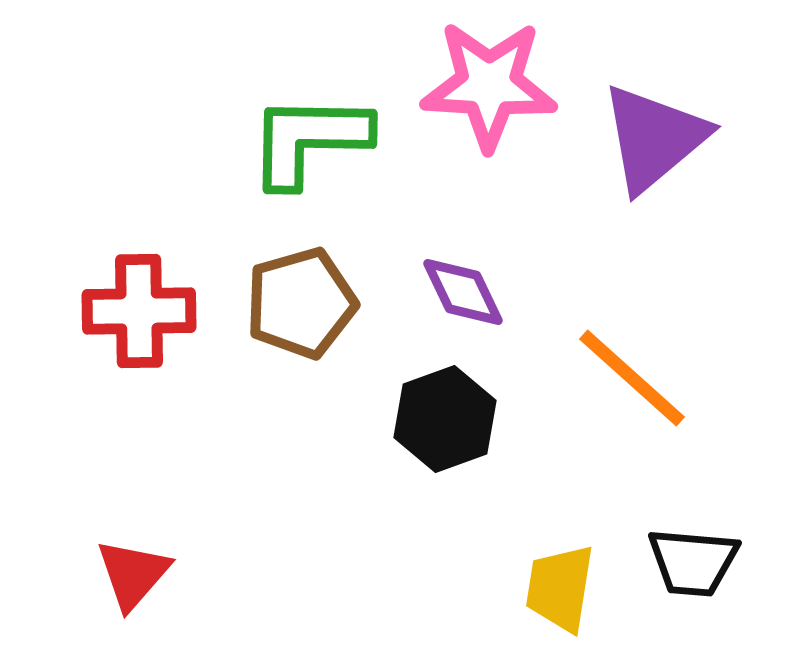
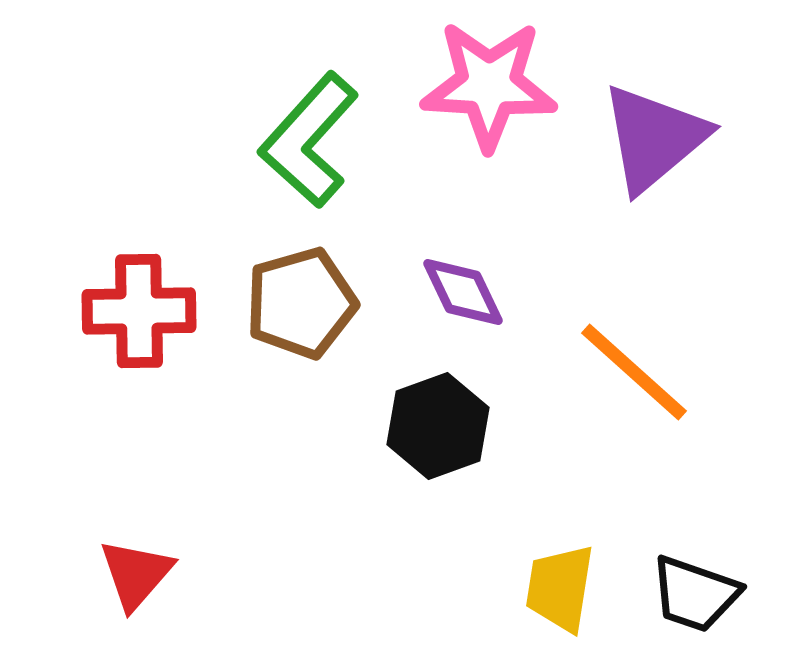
green L-shape: rotated 49 degrees counterclockwise
orange line: moved 2 px right, 6 px up
black hexagon: moved 7 px left, 7 px down
black trapezoid: moved 2 px right, 32 px down; rotated 14 degrees clockwise
red triangle: moved 3 px right
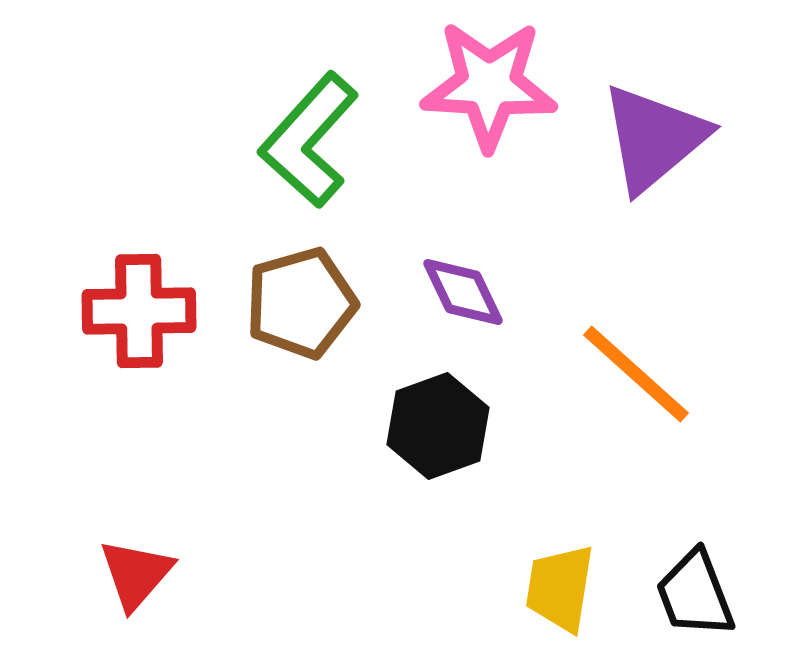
orange line: moved 2 px right, 2 px down
black trapezoid: rotated 50 degrees clockwise
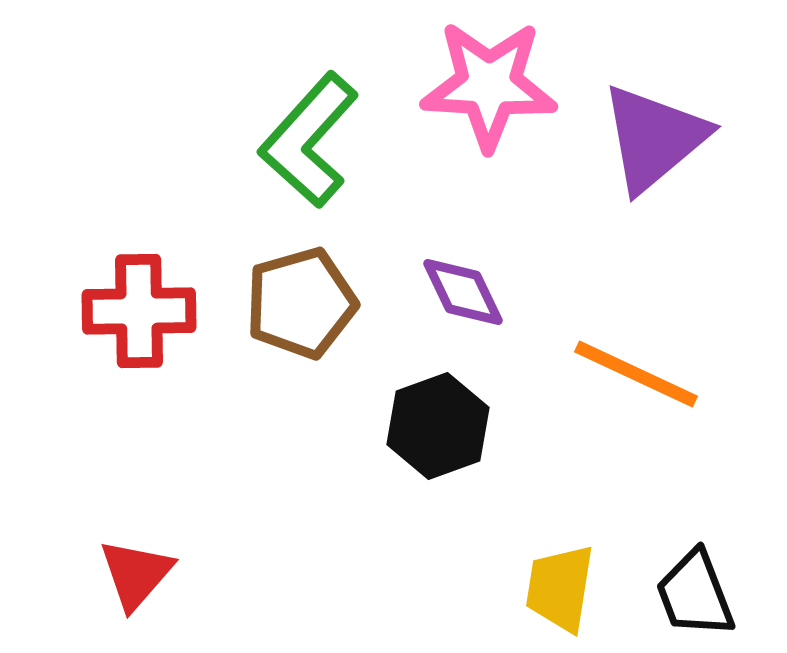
orange line: rotated 17 degrees counterclockwise
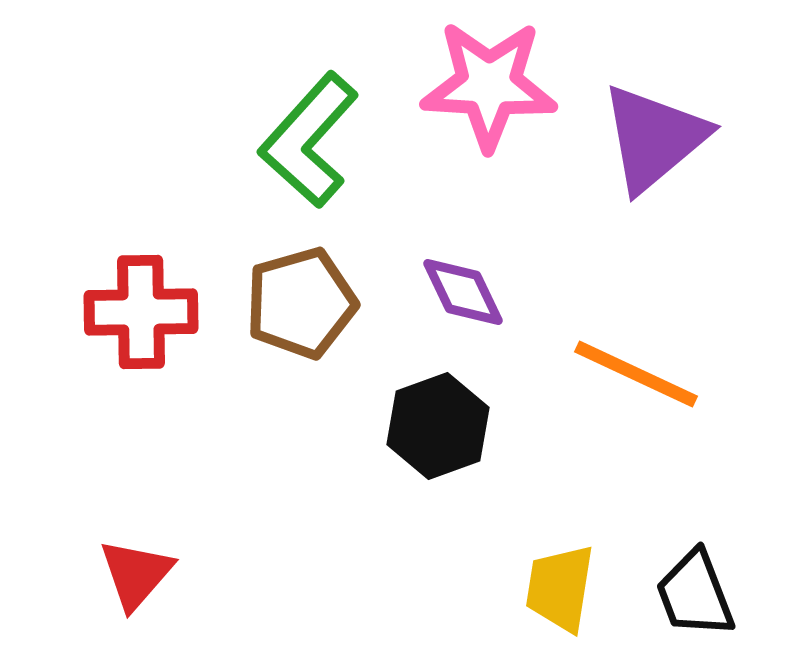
red cross: moved 2 px right, 1 px down
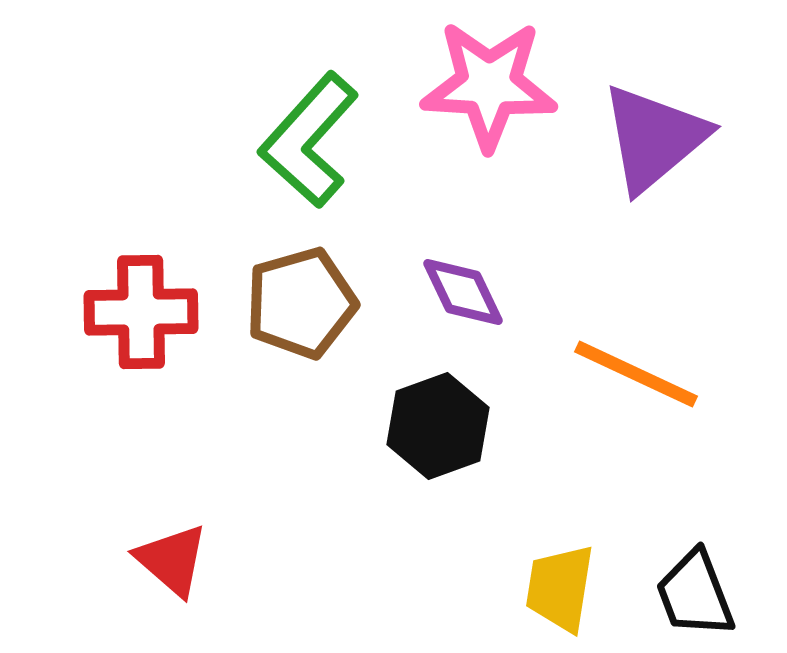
red triangle: moved 36 px right, 14 px up; rotated 30 degrees counterclockwise
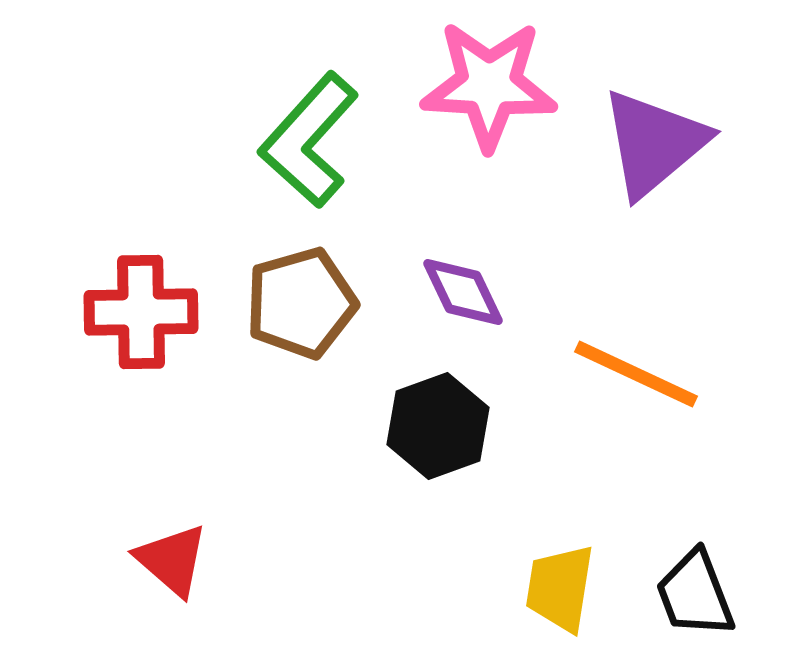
purple triangle: moved 5 px down
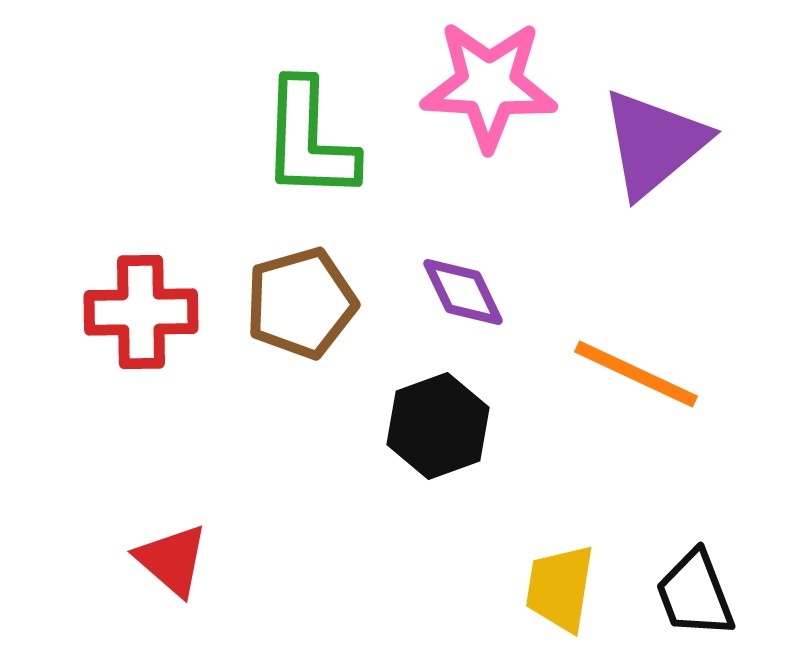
green L-shape: rotated 40 degrees counterclockwise
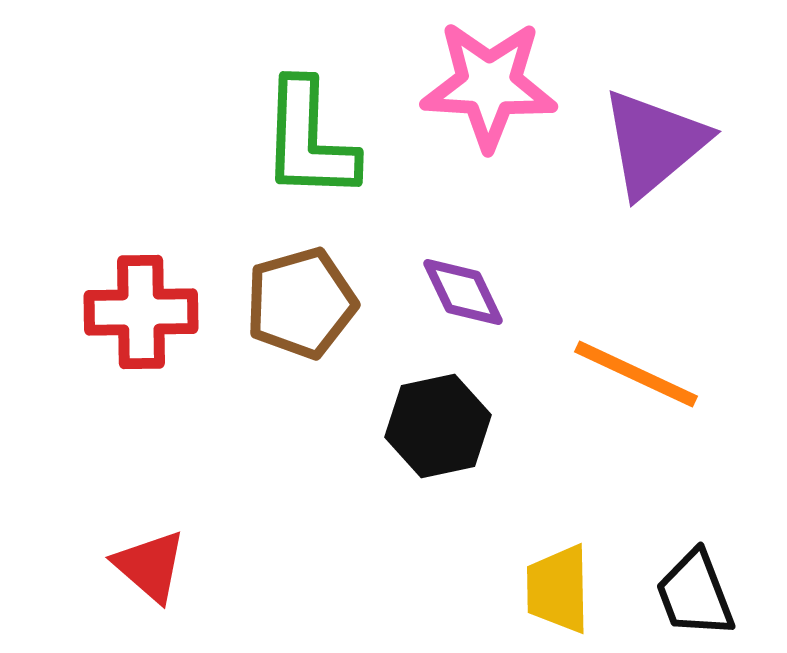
black hexagon: rotated 8 degrees clockwise
red triangle: moved 22 px left, 6 px down
yellow trapezoid: moved 2 px left, 1 px down; rotated 10 degrees counterclockwise
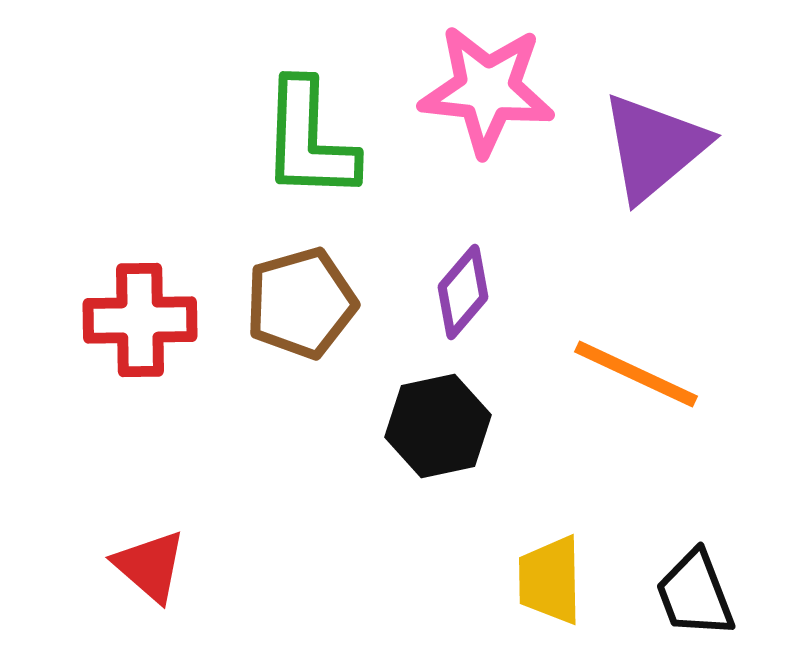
pink star: moved 2 px left, 5 px down; rotated 3 degrees clockwise
purple triangle: moved 4 px down
purple diamond: rotated 66 degrees clockwise
red cross: moved 1 px left, 8 px down
yellow trapezoid: moved 8 px left, 9 px up
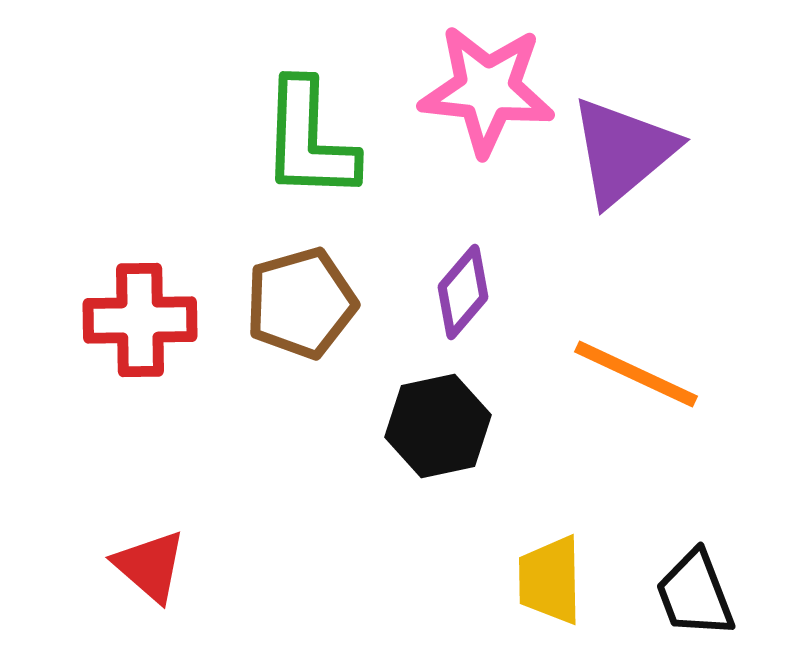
purple triangle: moved 31 px left, 4 px down
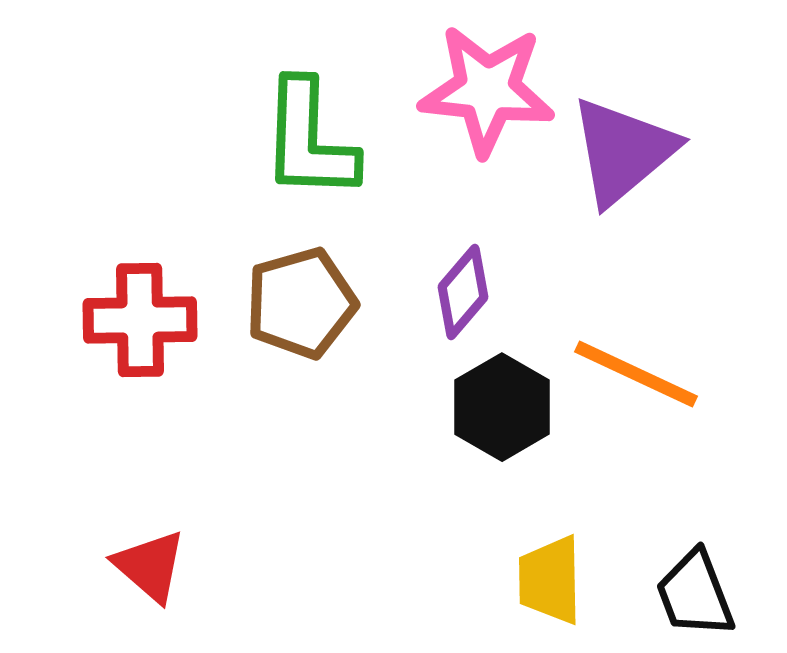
black hexagon: moved 64 px right, 19 px up; rotated 18 degrees counterclockwise
